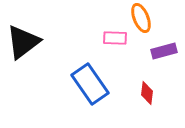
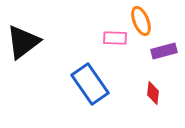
orange ellipse: moved 3 px down
red diamond: moved 6 px right
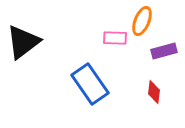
orange ellipse: moved 1 px right; rotated 44 degrees clockwise
red diamond: moved 1 px right, 1 px up
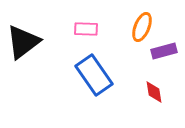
orange ellipse: moved 6 px down
pink rectangle: moved 29 px left, 9 px up
blue rectangle: moved 4 px right, 9 px up
red diamond: rotated 15 degrees counterclockwise
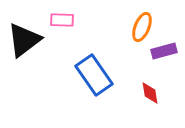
pink rectangle: moved 24 px left, 9 px up
black triangle: moved 1 px right, 2 px up
red diamond: moved 4 px left, 1 px down
